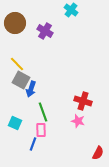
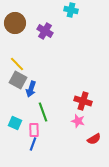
cyan cross: rotated 24 degrees counterclockwise
gray square: moved 3 px left
pink rectangle: moved 7 px left
red semicircle: moved 4 px left, 14 px up; rotated 32 degrees clockwise
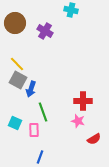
red cross: rotated 18 degrees counterclockwise
blue line: moved 7 px right, 13 px down
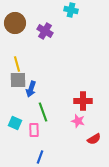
yellow line: rotated 28 degrees clockwise
gray square: rotated 30 degrees counterclockwise
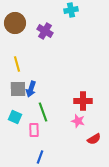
cyan cross: rotated 24 degrees counterclockwise
gray square: moved 9 px down
cyan square: moved 6 px up
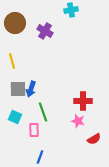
yellow line: moved 5 px left, 3 px up
